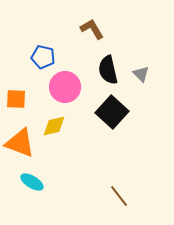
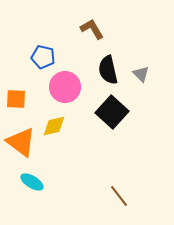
orange triangle: moved 1 px right, 1 px up; rotated 16 degrees clockwise
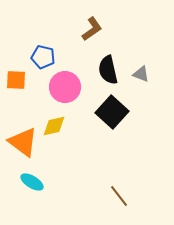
brown L-shape: rotated 85 degrees clockwise
gray triangle: rotated 24 degrees counterclockwise
orange square: moved 19 px up
orange triangle: moved 2 px right
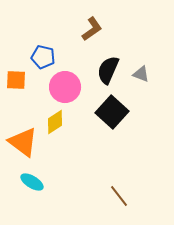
black semicircle: rotated 36 degrees clockwise
yellow diamond: moved 1 px right, 4 px up; rotated 20 degrees counterclockwise
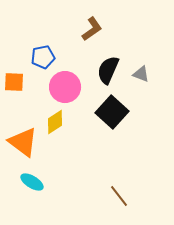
blue pentagon: rotated 25 degrees counterclockwise
orange square: moved 2 px left, 2 px down
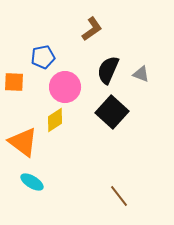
yellow diamond: moved 2 px up
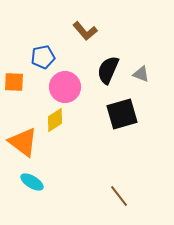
brown L-shape: moved 7 px left, 2 px down; rotated 85 degrees clockwise
black square: moved 10 px right, 2 px down; rotated 32 degrees clockwise
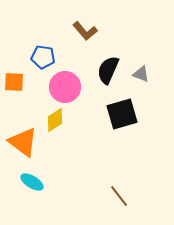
blue pentagon: rotated 20 degrees clockwise
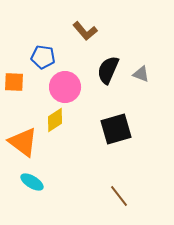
black square: moved 6 px left, 15 px down
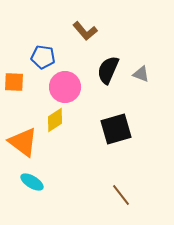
brown line: moved 2 px right, 1 px up
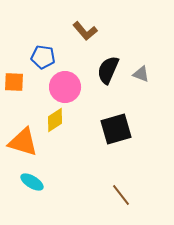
orange triangle: rotated 20 degrees counterclockwise
